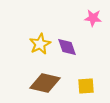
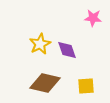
purple diamond: moved 3 px down
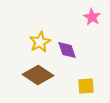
pink star: moved 1 px left, 1 px up; rotated 24 degrees clockwise
yellow star: moved 2 px up
brown diamond: moved 7 px left, 8 px up; rotated 20 degrees clockwise
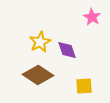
yellow square: moved 2 px left
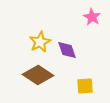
yellow square: moved 1 px right
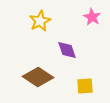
yellow star: moved 21 px up
brown diamond: moved 2 px down
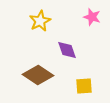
pink star: rotated 12 degrees counterclockwise
brown diamond: moved 2 px up
yellow square: moved 1 px left
